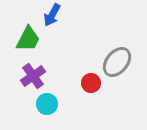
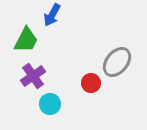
green trapezoid: moved 2 px left, 1 px down
cyan circle: moved 3 px right
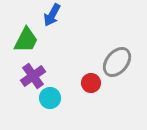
cyan circle: moved 6 px up
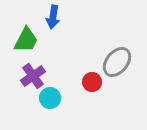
blue arrow: moved 1 px right, 2 px down; rotated 20 degrees counterclockwise
red circle: moved 1 px right, 1 px up
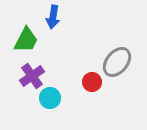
purple cross: moved 1 px left
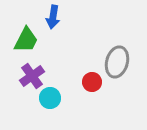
gray ellipse: rotated 24 degrees counterclockwise
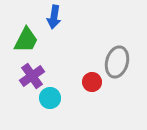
blue arrow: moved 1 px right
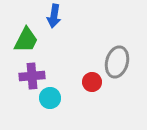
blue arrow: moved 1 px up
purple cross: rotated 30 degrees clockwise
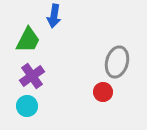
green trapezoid: moved 2 px right
purple cross: rotated 30 degrees counterclockwise
red circle: moved 11 px right, 10 px down
cyan circle: moved 23 px left, 8 px down
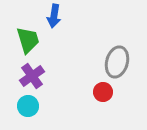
green trapezoid: rotated 44 degrees counterclockwise
cyan circle: moved 1 px right
